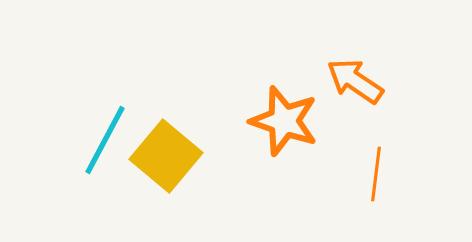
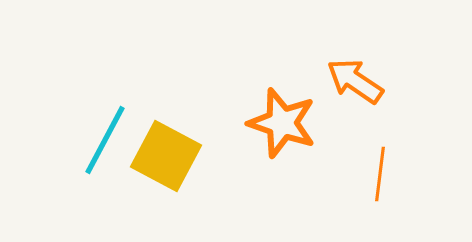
orange star: moved 2 px left, 2 px down
yellow square: rotated 12 degrees counterclockwise
orange line: moved 4 px right
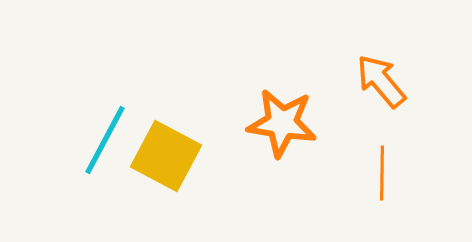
orange arrow: moved 26 px right; rotated 16 degrees clockwise
orange star: rotated 10 degrees counterclockwise
orange line: moved 2 px right, 1 px up; rotated 6 degrees counterclockwise
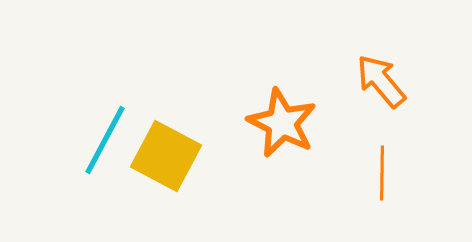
orange star: rotated 18 degrees clockwise
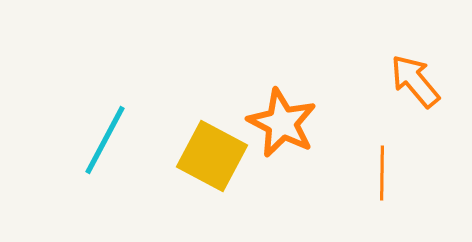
orange arrow: moved 34 px right
yellow square: moved 46 px right
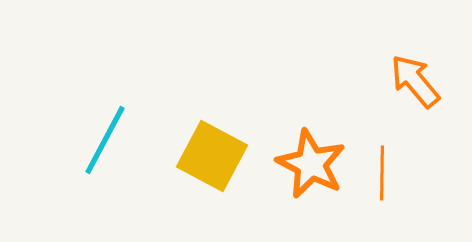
orange star: moved 29 px right, 41 px down
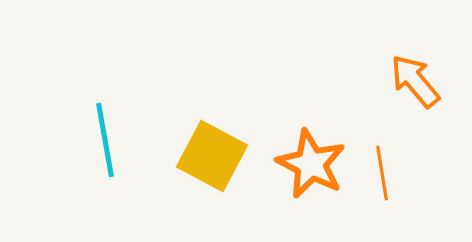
cyan line: rotated 38 degrees counterclockwise
orange line: rotated 10 degrees counterclockwise
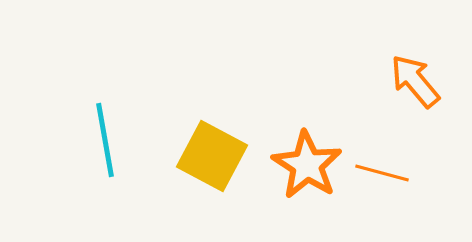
orange star: moved 4 px left, 1 px down; rotated 6 degrees clockwise
orange line: rotated 66 degrees counterclockwise
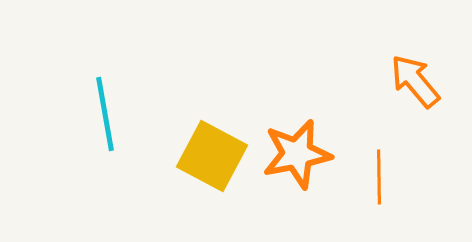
cyan line: moved 26 px up
orange star: moved 10 px left, 11 px up; rotated 28 degrees clockwise
orange line: moved 3 px left, 4 px down; rotated 74 degrees clockwise
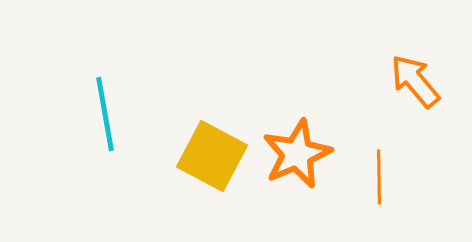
orange star: rotated 12 degrees counterclockwise
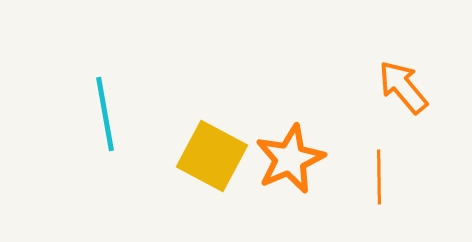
orange arrow: moved 12 px left, 6 px down
orange star: moved 7 px left, 5 px down
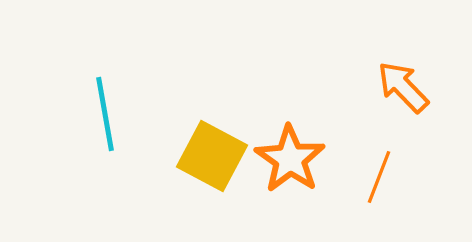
orange arrow: rotated 4 degrees counterclockwise
orange star: rotated 14 degrees counterclockwise
orange line: rotated 22 degrees clockwise
